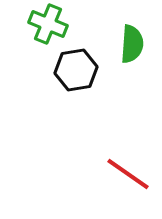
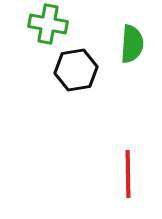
green cross: rotated 12 degrees counterclockwise
red line: rotated 54 degrees clockwise
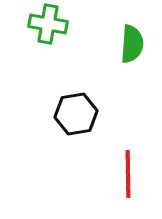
black hexagon: moved 44 px down
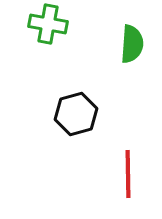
black hexagon: rotated 6 degrees counterclockwise
